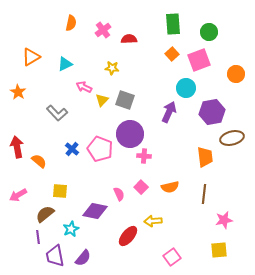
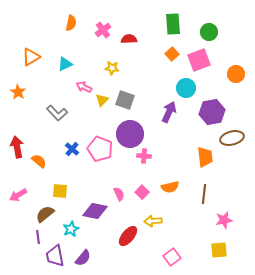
pink square at (141, 187): moved 1 px right, 5 px down
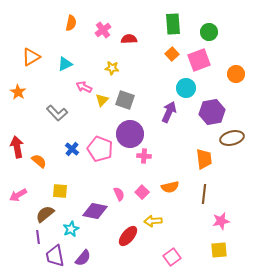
orange trapezoid at (205, 157): moved 1 px left, 2 px down
pink star at (224, 220): moved 3 px left, 1 px down
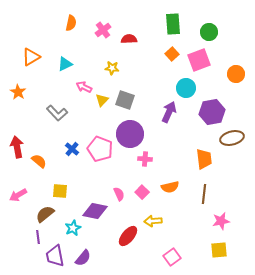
pink cross at (144, 156): moved 1 px right, 3 px down
cyan star at (71, 229): moved 2 px right, 1 px up
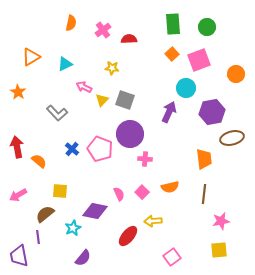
green circle at (209, 32): moved 2 px left, 5 px up
purple trapezoid at (55, 256): moved 36 px left
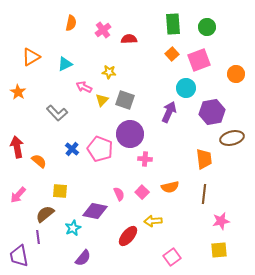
yellow star at (112, 68): moved 3 px left, 4 px down
pink arrow at (18, 195): rotated 18 degrees counterclockwise
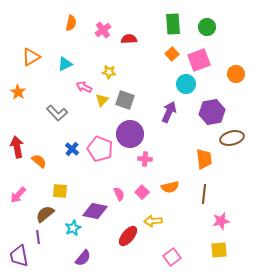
cyan circle at (186, 88): moved 4 px up
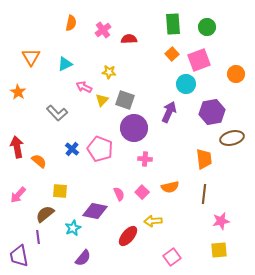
orange triangle at (31, 57): rotated 30 degrees counterclockwise
purple circle at (130, 134): moved 4 px right, 6 px up
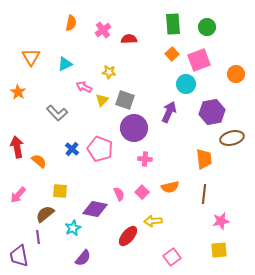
purple diamond at (95, 211): moved 2 px up
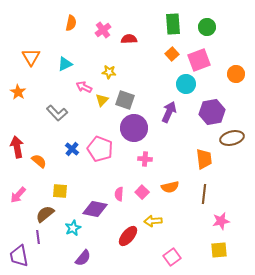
pink semicircle at (119, 194): rotated 152 degrees counterclockwise
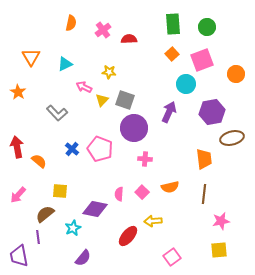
pink square at (199, 60): moved 3 px right
